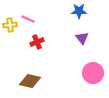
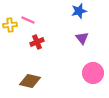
blue star: rotated 14 degrees counterclockwise
pink line: moved 1 px down
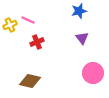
yellow cross: rotated 16 degrees counterclockwise
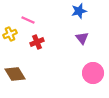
yellow cross: moved 9 px down
brown diamond: moved 15 px left, 7 px up; rotated 45 degrees clockwise
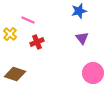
yellow cross: rotated 24 degrees counterclockwise
brown diamond: rotated 40 degrees counterclockwise
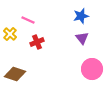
blue star: moved 2 px right, 5 px down
pink circle: moved 1 px left, 4 px up
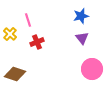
pink line: rotated 48 degrees clockwise
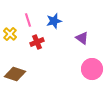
blue star: moved 27 px left, 5 px down
purple triangle: rotated 16 degrees counterclockwise
